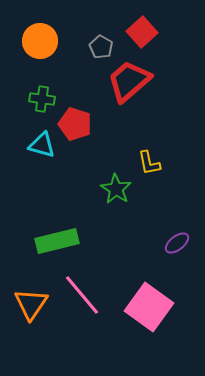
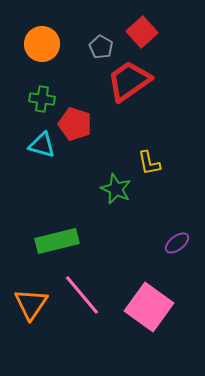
orange circle: moved 2 px right, 3 px down
red trapezoid: rotated 6 degrees clockwise
green star: rotated 8 degrees counterclockwise
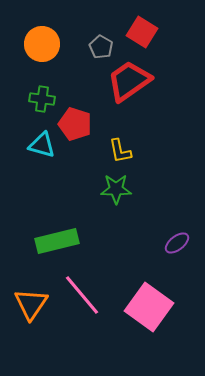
red square: rotated 16 degrees counterclockwise
yellow L-shape: moved 29 px left, 12 px up
green star: rotated 24 degrees counterclockwise
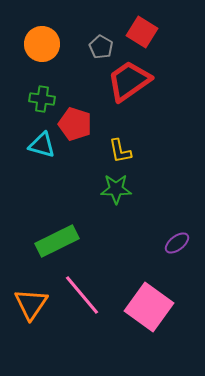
green rectangle: rotated 12 degrees counterclockwise
